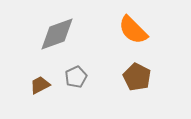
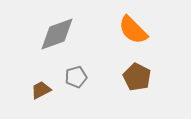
gray pentagon: rotated 10 degrees clockwise
brown trapezoid: moved 1 px right, 5 px down
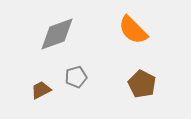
brown pentagon: moved 5 px right, 7 px down
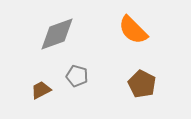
gray pentagon: moved 1 px right, 1 px up; rotated 30 degrees clockwise
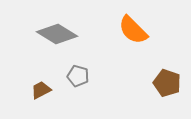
gray diamond: rotated 51 degrees clockwise
gray pentagon: moved 1 px right
brown pentagon: moved 25 px right, 1 px up; rotated 8 degrees counterclockwise
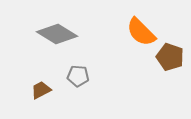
orange semicircle: moved 8 px right, 2 px down
gray pentagon: rotated 10 degrees counterclockwise
brown pentagon: moved 3 px right, 26 px up
